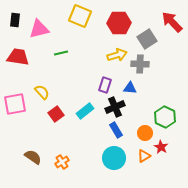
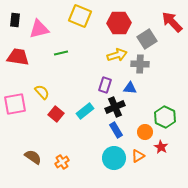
red square: rotated 14 degrees counterclockwise
orange circle: moved 1 px up
orange triangle: moved 6 px left
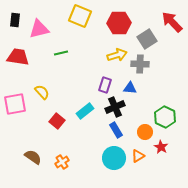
red square: moved 1 px right, 7 px down
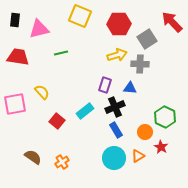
red hexagon: moved 1 px down
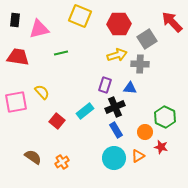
pink square: moved 1 px right, 2 px up
red star: rotated 16 degrees counterclockwise
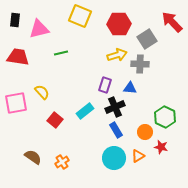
pink square: moved 1 px down
red square: moved 2 px left, 1 px up
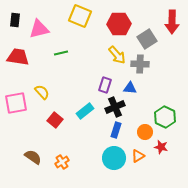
red arrow: rotated 135 degrees counterclockwise
yellow arrow: rotated 66 degrees clockwise
blue rectangle: rotated 49 degrees clockwise
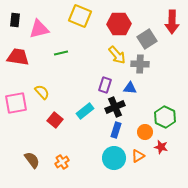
brown semicircle: moved 1 px left, 3 px down; rotated 18 degrees clockwise
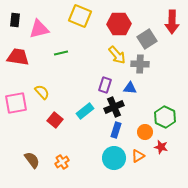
black cross: moved 1 px left
